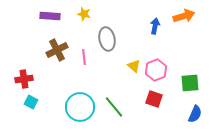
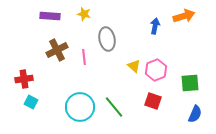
red square: moved 1 px left, 2 px down
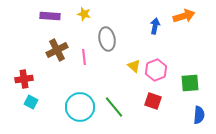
blue semicircle: moved 4 px right, 1 px down; rotated 18 degrees counterclockwise
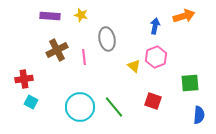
yellow star: moved 3 px left, 1 px down
pink hexagon: moved 13 px up
